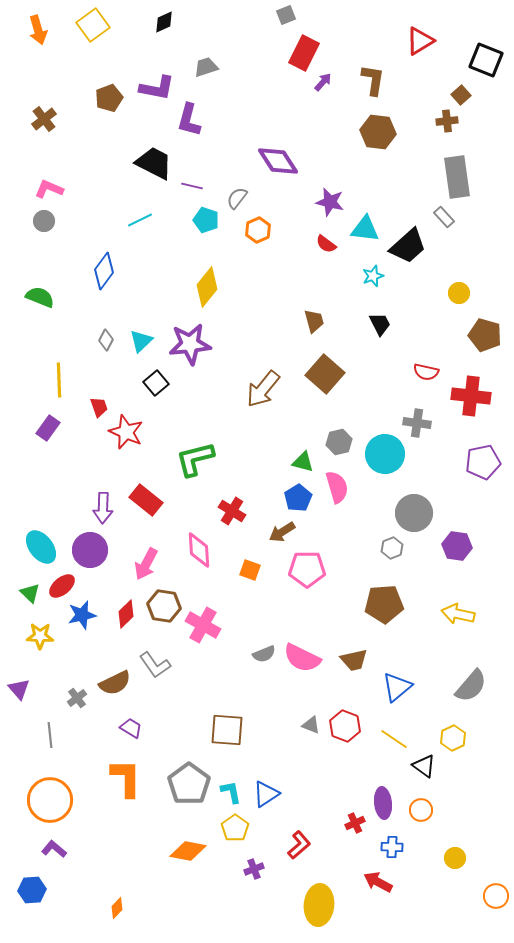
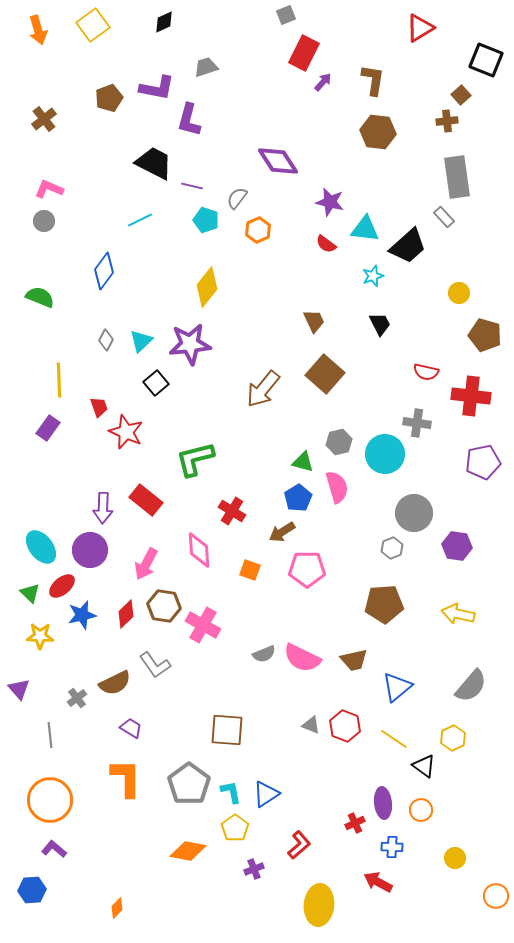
red triangle at (420, 41): moved 13 px up
brown trapezoid at (314, 321): rotated 10 degrees counterclockwise
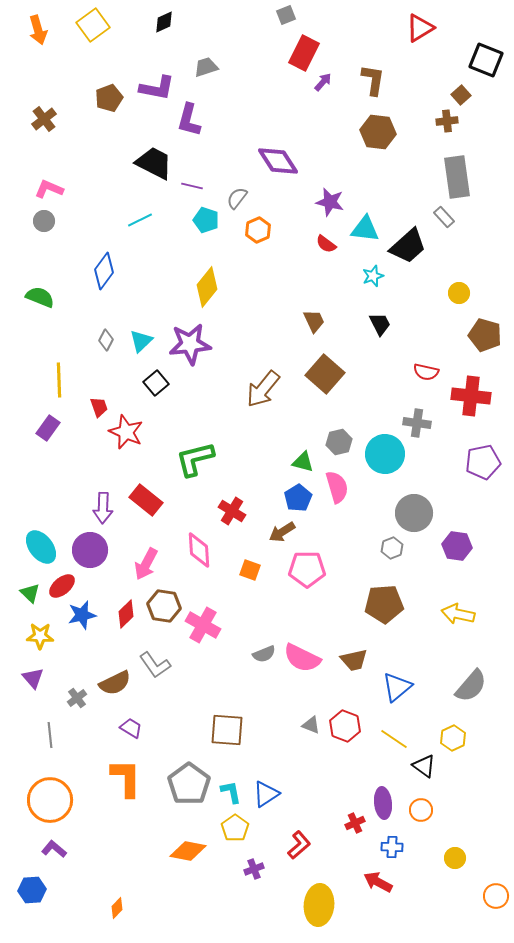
purple triangle at (19, 689): moved 14 px right, 11 px up
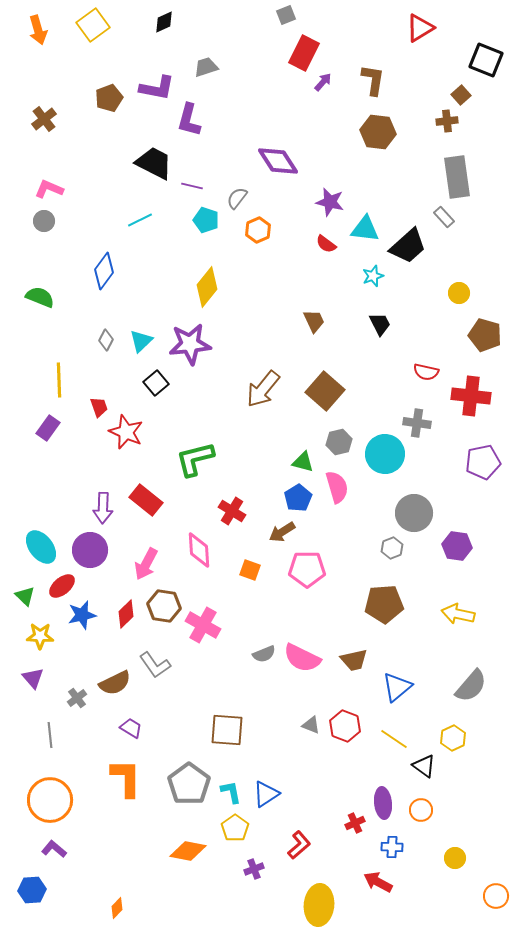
brown square at (325, 374): moved 17 px down
green triangle at (30, 593): moved 5 px left, 3 px down
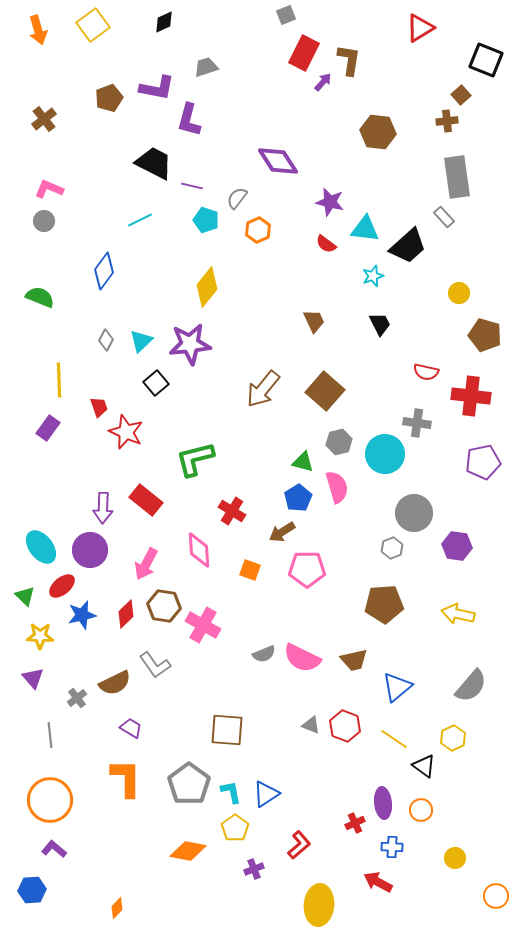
brown L-shape at (373, 80): moved 24 px left, 20 px up
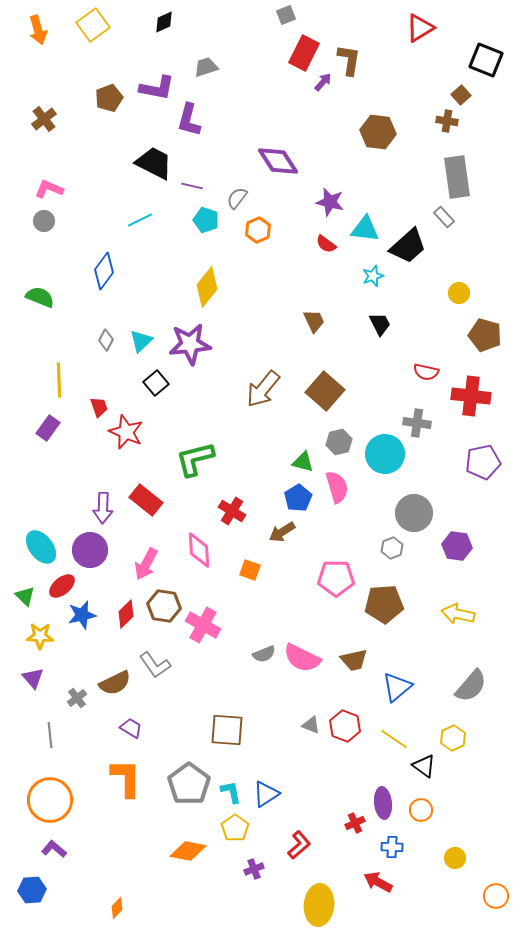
brown cross at (447, 121): rotated 15 degrees clockwise
pink pentagon at (307, 569): moved 29 px right, 9 px down
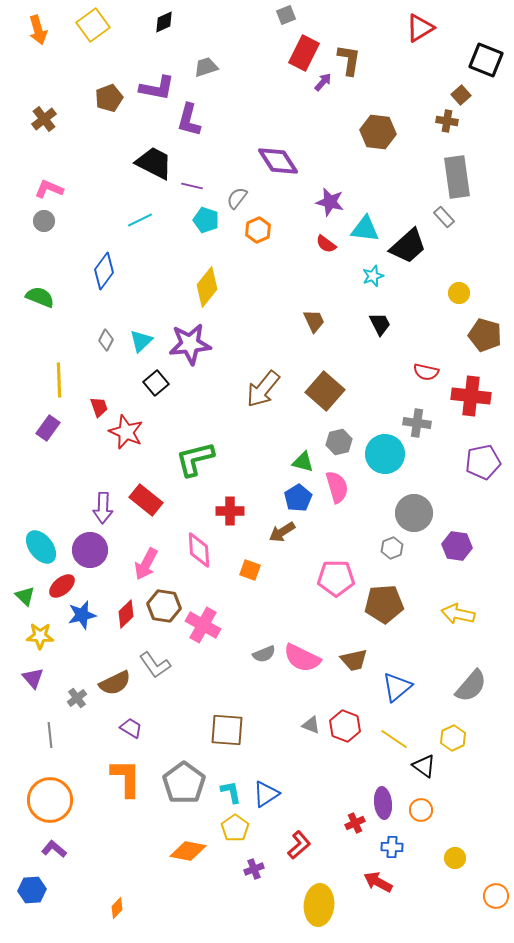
red cross at (232, 511): moved 2 px left; rotated 32 degrees counterclockwise
gray pentagon at (189, 784): moved 5 px left, 1 px up
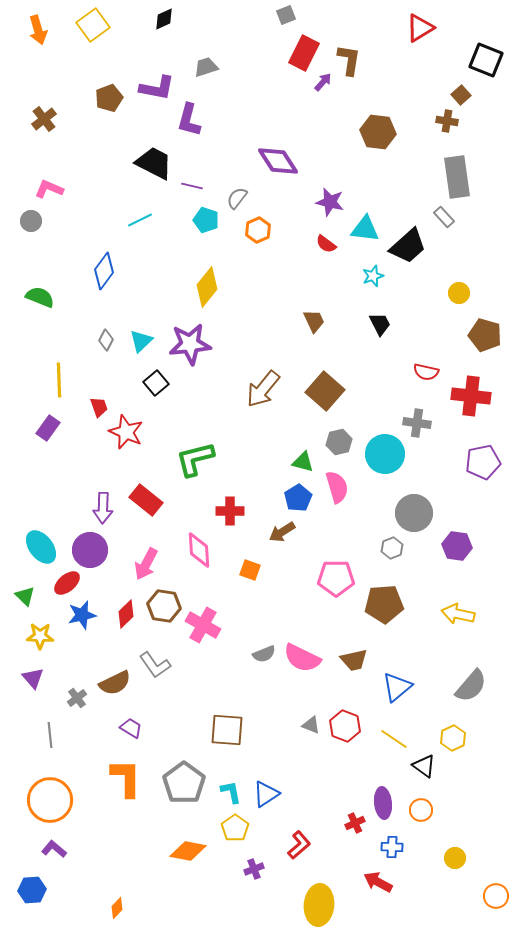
black diamond at (164, 22): moved 3 px up
gray circle at (44, 221): moved 13 px left
red ellipse at (62, 586): moved 5 px right, 3 px up
